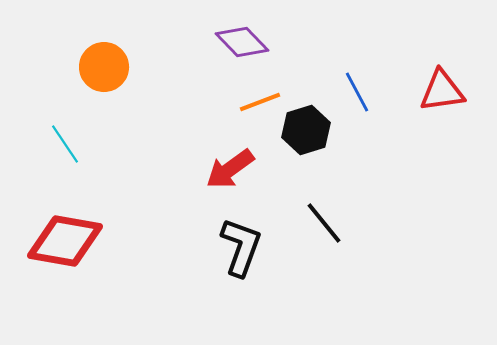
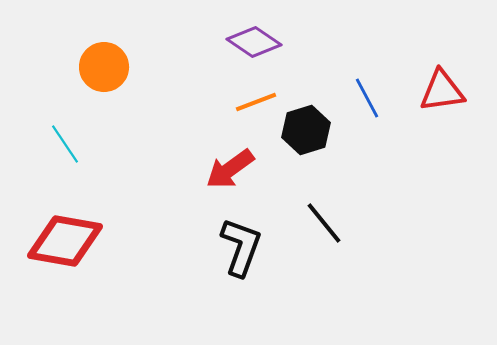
purple diamond: moved 12 px right; rotated 12 degrees counterclockwise
blue line: moved 10 px right, 6 px down
orange line: moved 4 px left
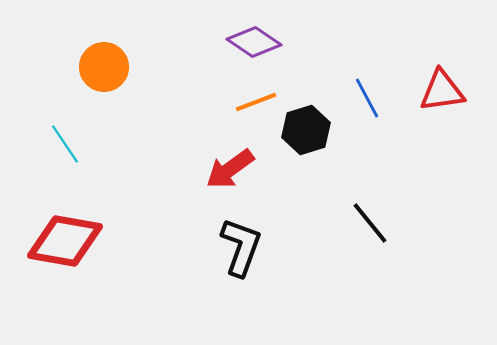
black line: moved 46 px right
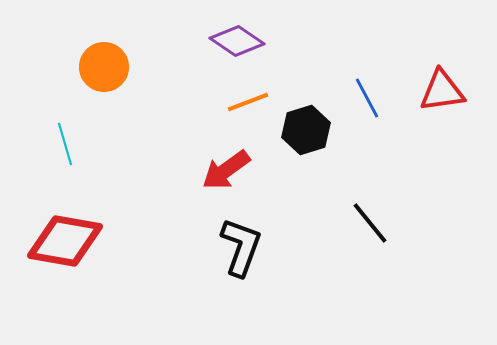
purple diamond: moved 17 px left, 1 px up
orange line: moved 8 px left
cyan line: rotated 18 degrees clockwise
red arrow: moved 4 px left, 1 px down
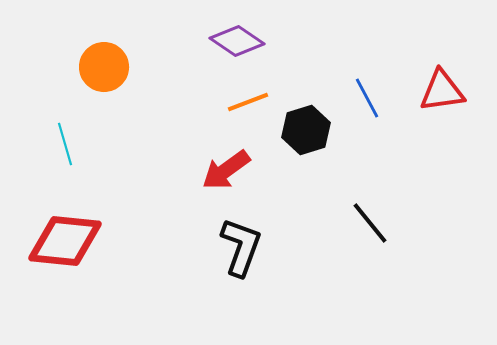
red diamond: rotated 4 degrees counterclockwise
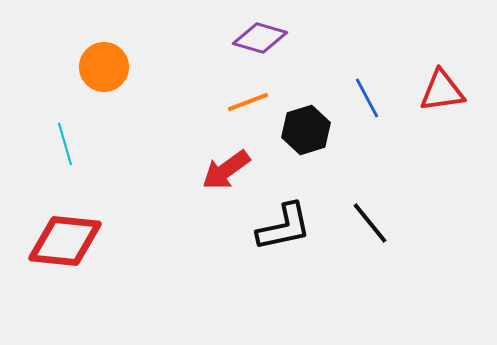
purple diamond: moved 23 px right, 3 px up; rotated 18 degrees counterclockwise
black L-shape: moved 43 px right, 20 px up; rotated 58 degrees clockwise
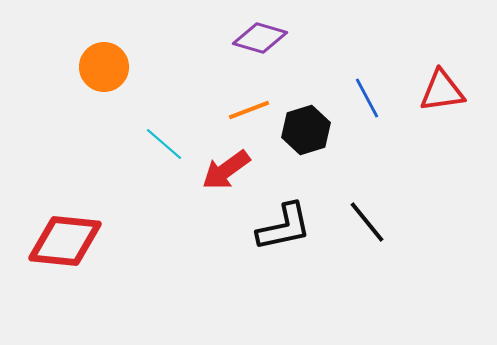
orange line: moved 1 px right, 8 px down
cyan line: moved 99 px right; rotated 33 degrees counterclockwise
black line: moved 3 px left, 1 px up
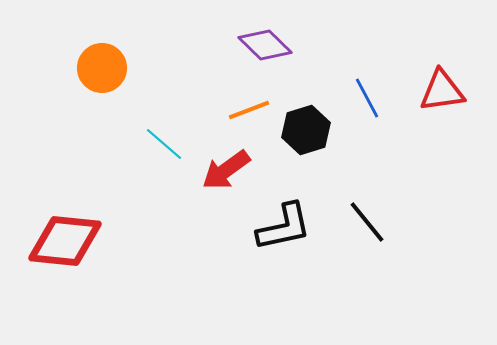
purple diamond: moved 5 px right, 7 px down; rotated 28 degrees clockwise
orange circle: moved 2 px left, 1 px down
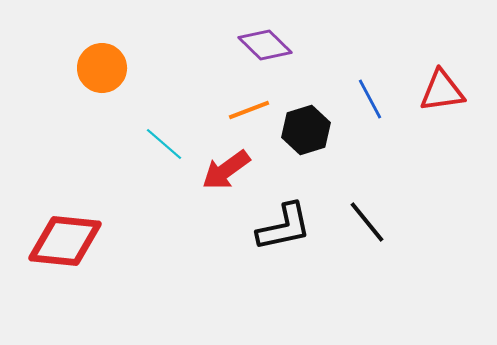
blue line: moved 3 px right, 1 px down
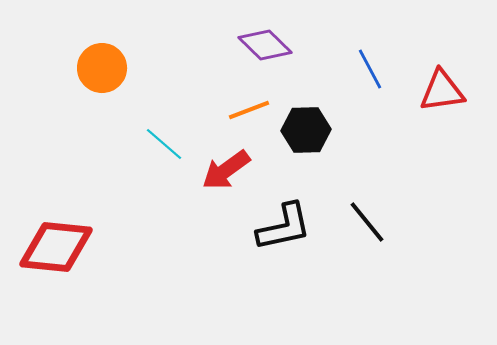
blue line: moved 30 px up
black hexagon: rotated 15 degrees clockwise
red diamond: moved 9 px left, 6 px down
